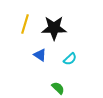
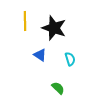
yellow line: moved 3 px up; rotated 18 degrees counterclockwise
black star: rotated 20 degrees clockwise
cyan semicircle: rotated 64 degrees counterclockwise
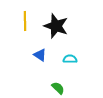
black star: moved 2 px right, 2 px up
cyan semicircle: rotated 72 degrees counterclockwise
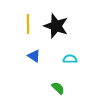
yellow line: moved 3 px right, 3 px down
blue triangle: moved 6 px left, 1 px down
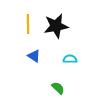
black star: rotated 30 degrees counterclockwise
